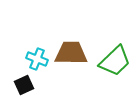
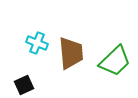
brown trapezoid: rotated 84 degrees clockwise
cyan cross: moved 16 px up
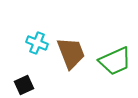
brown trapezoid: rotated 16 degrees counterclockwise
green trapezoid: rotated 20 degrees clockwise
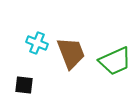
black square: rotated 30 degrees clockwise
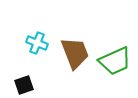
brown trapezoid: moved 4 px right
black square: rotated 24 degrees counterclockwise
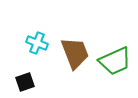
black square: moved 1 px right, 3 px up
